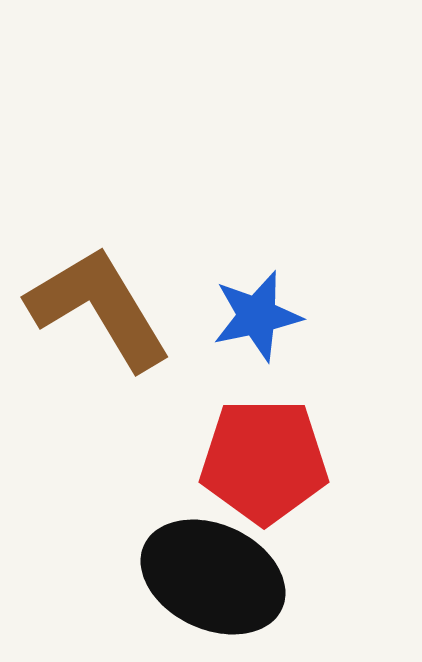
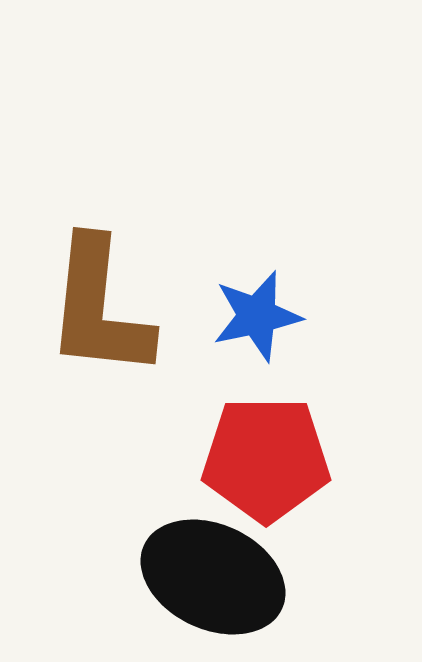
brown L-shape: rotated 143 degrees counterclockwise
red pentagon: moved 2 px right, 2 px up
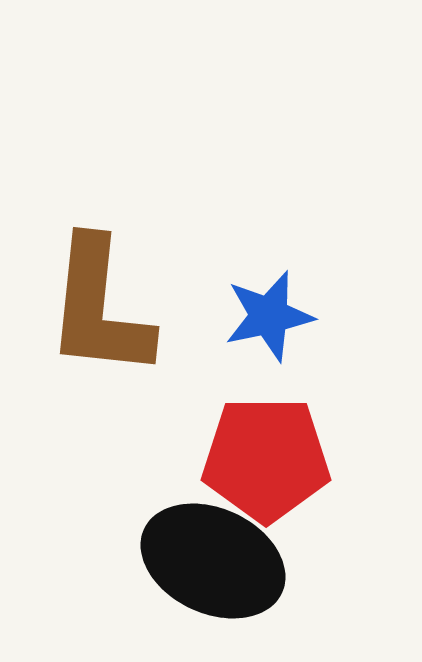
blue star: moved 12 px right
black ellipse: moved 16 px up
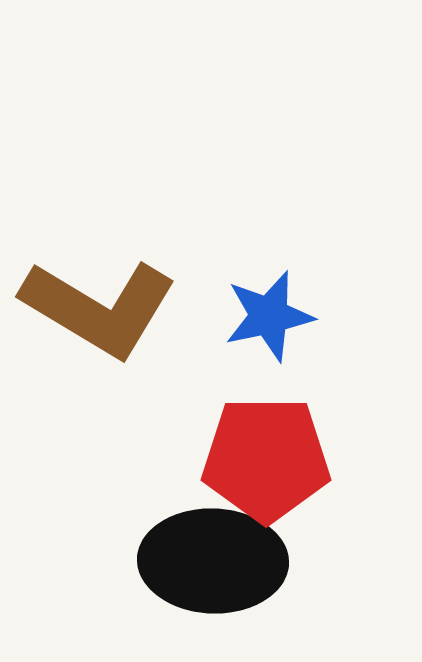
brown L-shape: rotated 65 degrees counterclockwise
black ellipse: rotated 23 degrees counterclockwise
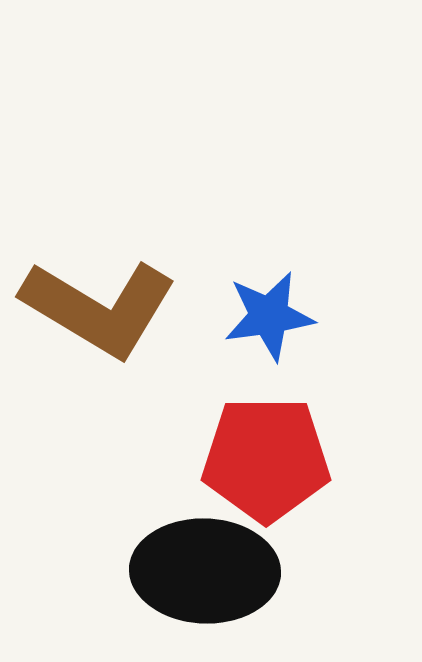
blue star: rotated 4 degrees clockwise
black ellipse: moved 8 px left, 10 px down
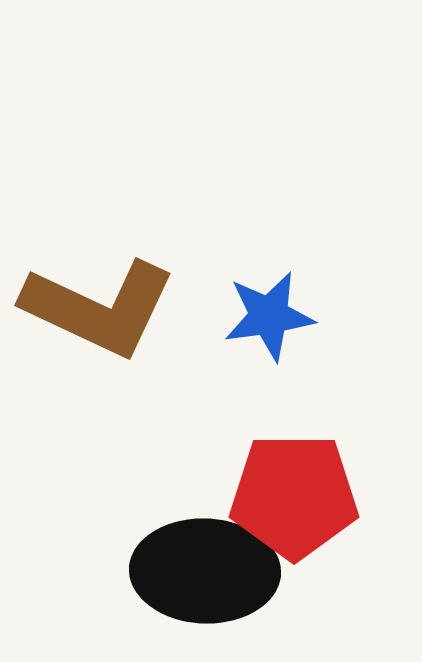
brown L-shape: rotated 6 degrees counterclockwise
red pentagon: moved 28 px right, 37 px down
